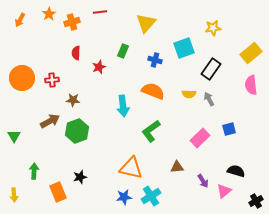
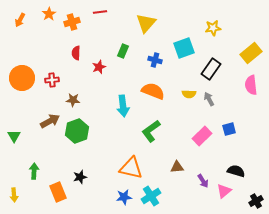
pink rectangle: moved 2 px right, 2 px up
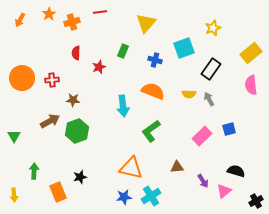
yellow star: rotated 14 degrees counterclockwise
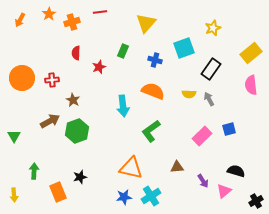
brown star: rotated 24 degrees clockwise
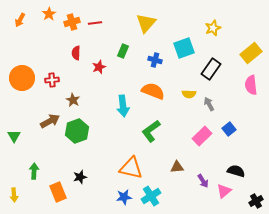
red line: moved 5 px left, 11 px down
gray arrow: moved 5 px down
blue square: rotated 24 degrees counterclockwise
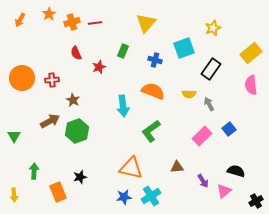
red semicircle: rotated 24 degrees counterclockwise
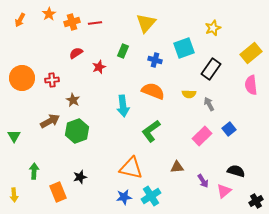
red semicircle: rotated 80 degrees clockwise
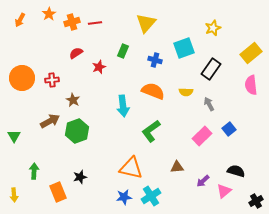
yellow semicircle: moved 3 px left, 2 px up
purple arrow: rotated 80 degrees clockwise
